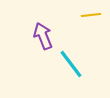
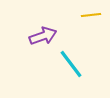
purple arrow: rotated 92 degrees clockwise
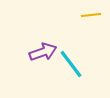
purple arrow: moved 16 px down
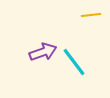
cyan line: moved 3 px right, 2 px up
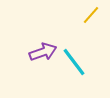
yellow line: rotated 42 degrees counterclockwise
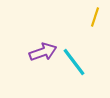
yellow line: moved 4 px right, 2 px down; rotated 24 degrees counterclockwise
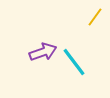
yellow line: rotated 18 degrees clockwise
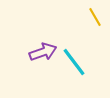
yellow line: rotated 66 degrees counterclockwise
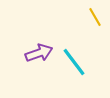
purple arrow: moved 4 px left, 1 px down
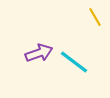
cyan line: rotated 16 degrees counterclockwise
